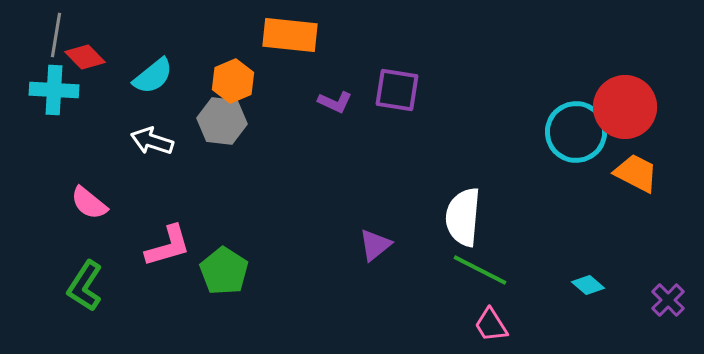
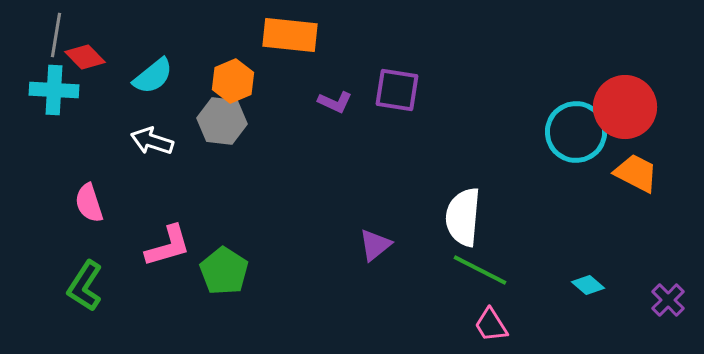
pink semicircle: rotated 33 degrees clockwise
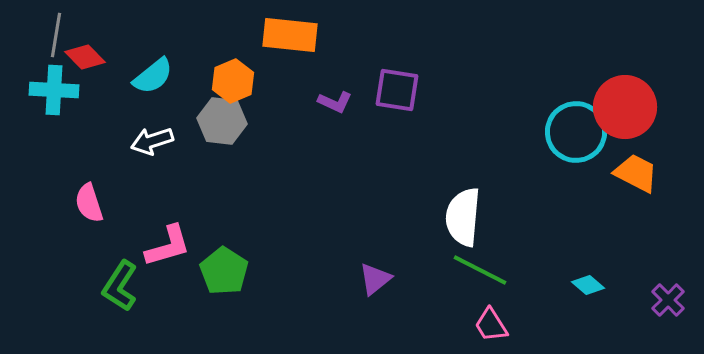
white arrow: rotated 36 degrees counterclockwise
purple triangle: moved 34 px down
green L-shape: moved 35 px right
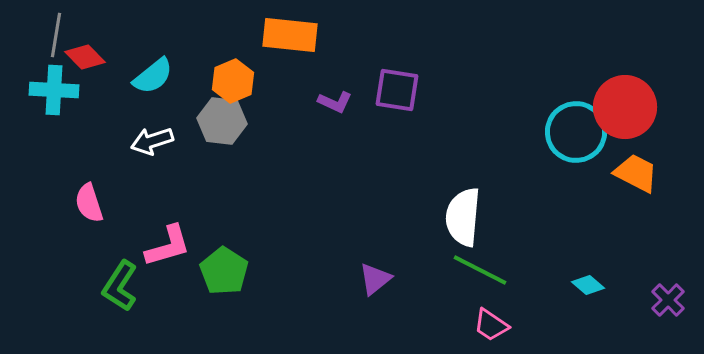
pink trapezoid: rotated 24 degrees counterclockwise
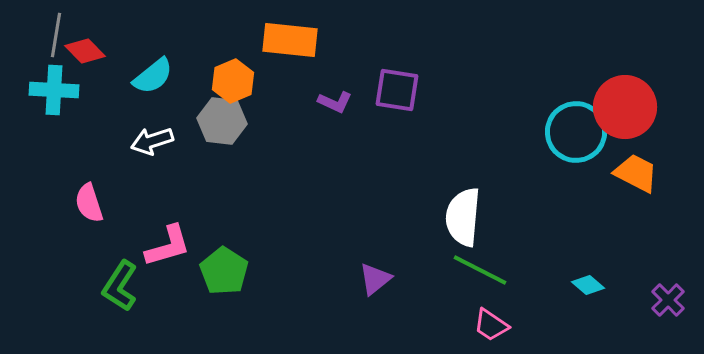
orange rectangle: moved 5 px down
red diamond: moved 6 px up
